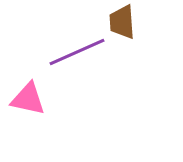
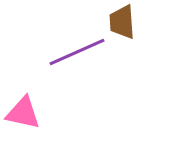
pink triangle: moved 5 px left, 14 px down
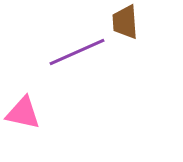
brown trapezoid: moved 3 px right
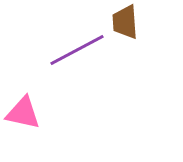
purple line: moved 2 px up; rotated 4 degrees counterclockwise
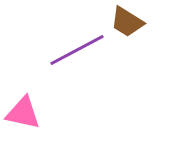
brown trapezoid: moved 2 px right; rotated 54 degrees counterclockwise
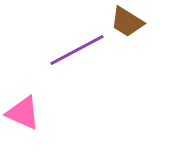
pink triangle: rotated 12 degrees clockwise
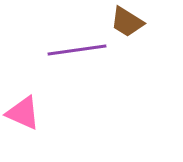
purple line: rotated 20 degrees clockwise
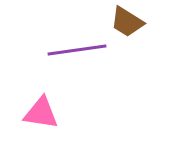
pink triangle: moved 18 px right; rotated 15 degrees counterclockwise
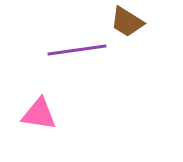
pink triangle: moved 2 px left, 1 px down
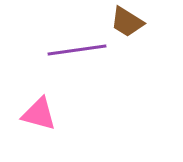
pink triangle: rotated 6 degrees clockwise
